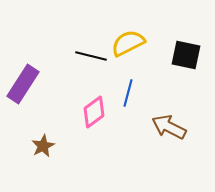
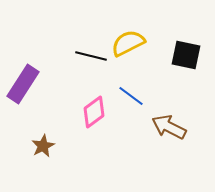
blue line: moved 3 px right, 3 px down; rotated 68 degrees counterclockwise
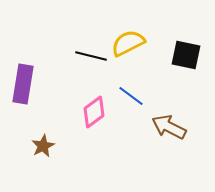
purple rectangle: rotated 24 degrees counterclockwise
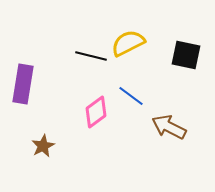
pink diamond: moved 2 px right
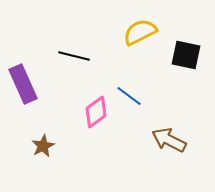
yellow semicircle: moved 12 px right, 11 px up
black line: moved 17 px left
purple rectangle: rotated 33 degrees counterclockwise
blue line: moved 2 px left
brown arrow: moved 13 px down
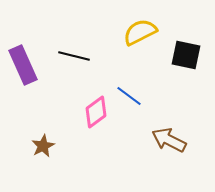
purple rectangle: moved 19 px up
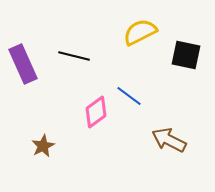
purple rectangle: moved 1 px up
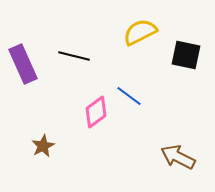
brown arrow: moved 9 px right, 17 px down
